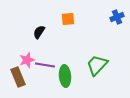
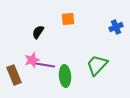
blue cross: moved 1 px left, 10 px down
black semicircle: moved 1 px left
pink star: moved 5 px right
brown rectangle: moved 4 px left, 2 px up
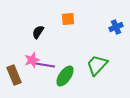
green ellipse: rotated 40 degrees clockwise
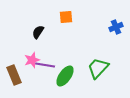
orange square: moved 2 px left, 2 px up
green trapezoid: moved 1 px right, 3 px down
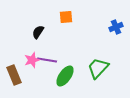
purple line: moved 2 px right, 5 px up
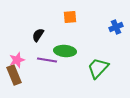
orange square: moved 4 px right
black semicircle: moved 3 px down
pink star: moved 15 px left
green ellipse: moved 25 px up; rotated 60 degrees clockwise
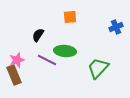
purple line: rotated 18 degrees clockwise
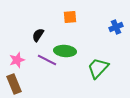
brown rectangle: moved 9 px down
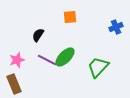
green ellipse: moved 6 px down; rotated 50 degrees counterclockwise
green trapezoid: moved 1 px up
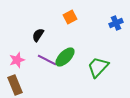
orange square: rotated 24 degrees counterclockwise
blue cross: moved 4 px up
brown rectangle: moved 1 px right, 1 px down
